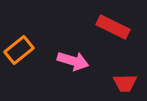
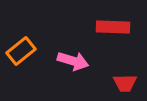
red rectangle: rotated 24 degrees counterclockwise
orange rectangle: moved 2 px right, 1 px down
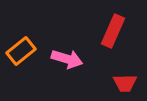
red rectangle: moved 4 px down; rotated 68 degrees counterclockwise
pink arrow: moved 6 px left, 2 px up
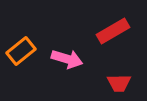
red rectangle: rotated 36 degrees clockwise
red trapezoid: moved 6 px left
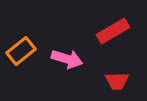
red trapezoid: moved 2 px left, 2 px up
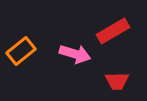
pink arrow: moved 8 px right, 5 px up
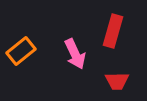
red rectangle: rotated 44 degrees counterclockwise
pink arrow: rotated 48 degrees clockwise
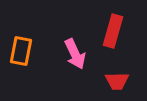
orange rectangle: rotated 40 degrees counterclockwise
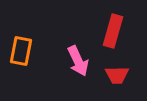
pink arrow: moved 3 px right, 7 px down
red trapezoid: moved 6 px up
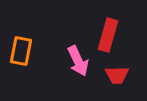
red rectangle: moved 5 px left, 4 px down
